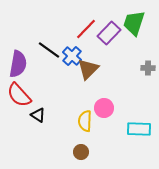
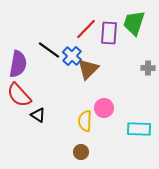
purple rectangle: rotated 40 degrees counterclockwise
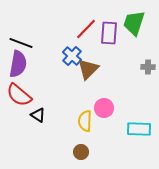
black line: moved 28 px left, 7 px up; rotated 15 degrees counterclockwise
gray cross: moved 1 px up
red semicircle: rotated 8 degrees counterclockwise
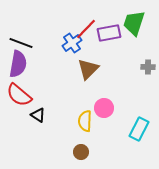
purple rectangle: rotated 75 degrees clockwise
blue cross: moved 13 px up; rotated 12 degrees clockwise
cyan rectangle: rotated 65 degrees counterclockwise
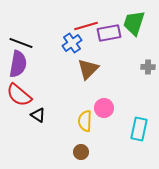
red line: moved 3 px up; rotated 30 degrees clockwise
cyan rectangle: rotated 15 degrees counterclockwise
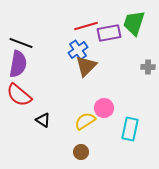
blue cross: moved 6 px right, 7 px down
brown triangle: moved 2 px left, 3 px up
black triangle: moved 5 px right, 5 px down
yellow semicircle: rotated 55 degrees clockwise
cyan rectangle: moved 9 px left
